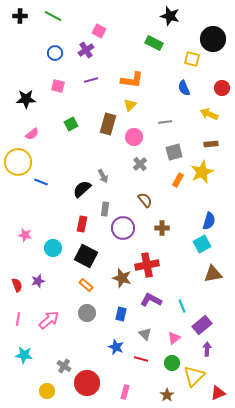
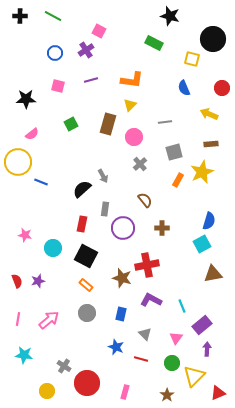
red semicircle at (17, 285): moved 4 px up
pink triangle at (174, 338): moved 2 px right; rotated 16 degrees counterclockwise
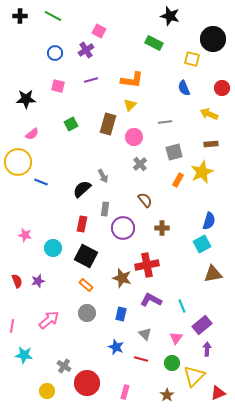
pink line at (18, 319): moved 6 px left, 7 px down
